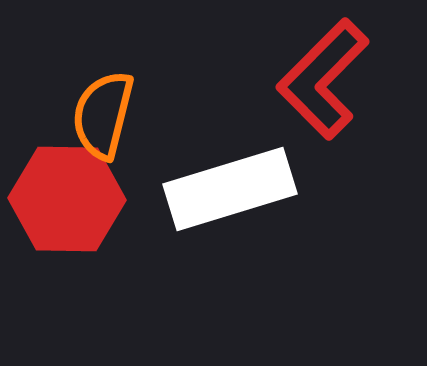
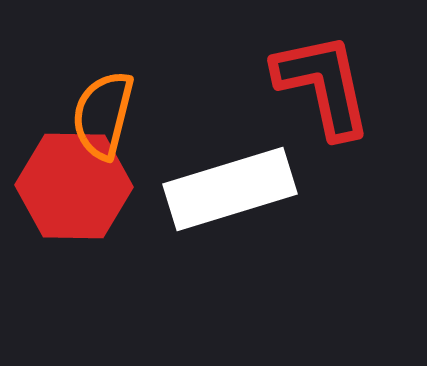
red L-shape: moved 6 px down; rotated 123 degrees clockwise
red hexagon: moved 7 px right, 13 px up
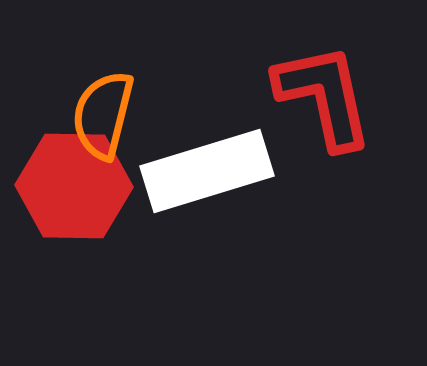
red L-shape: moved 1 px right, 11 px down
white rectangle: moved 23 px left, 18 px up
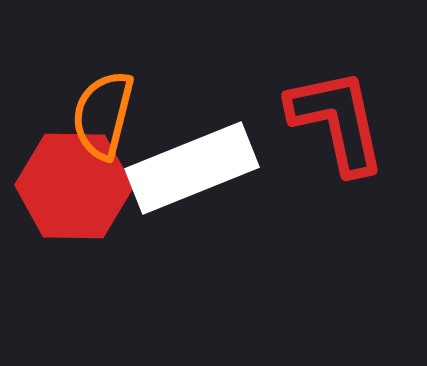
red L-shape: moved 13 px right, 25 px down
white rectangle: moved 15 px left, 3 px up; rotated 5 degrees counterclockwise
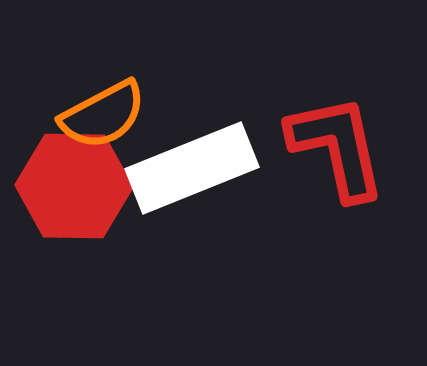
orange semicircle: rotated 132 degrees counterclockwise
red L-shape: moved 26 px down
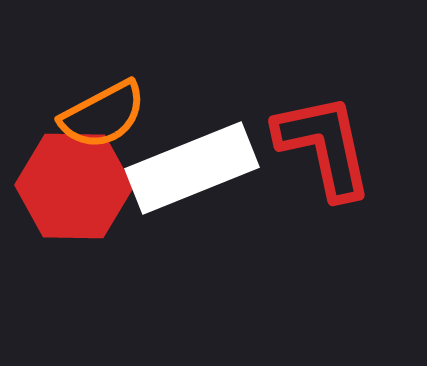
red L-shape: moved 13 px left, 1 px up
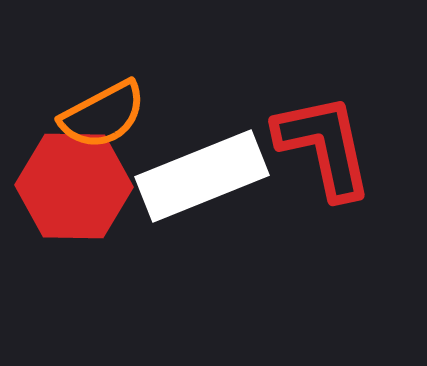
white rectangle: moved 10 px right, 8 px down
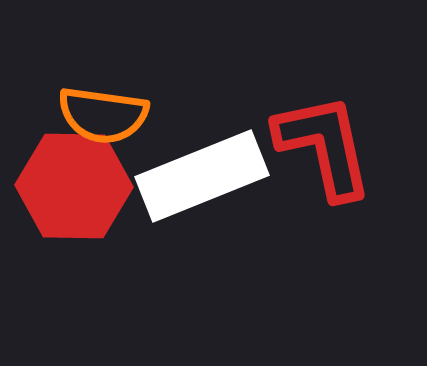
orange semicircle: rotated 36 degrees clockwise
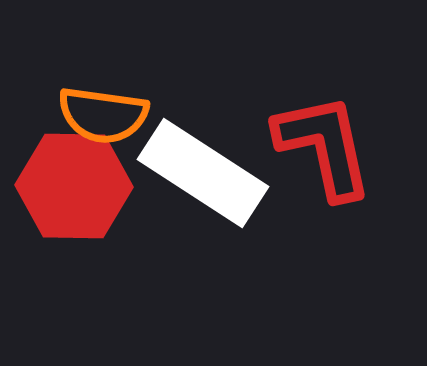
white rectangle: moved 1 px right, 3 px up; rotated 55 degrees clockwise
